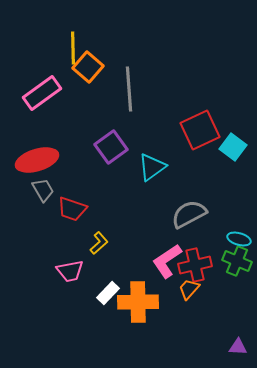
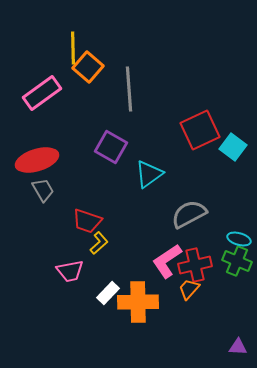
purple square: rotated 24 degrees counterclockwise
cyan triangle: moved 3 px left, 7 px down
red trapezoid: moved 15 px right, 12 px down
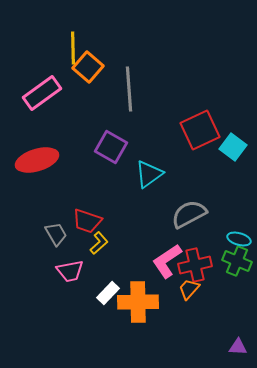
gray trapezoid: moved 13 px right, 44 px down
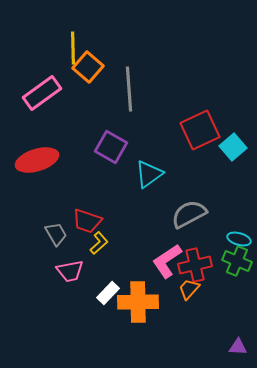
cyan square: rotated 12 degrees clockwise
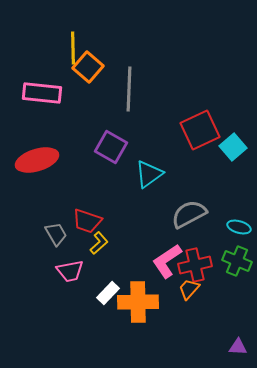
gray line: rotated 6 degrees clockwise
pink rectangle: rotated 42 degrees clockwise
cyan ellipse: moved 12 px up
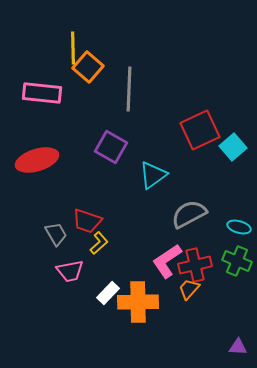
cyan triangle: moved 4 px right, 1 px down
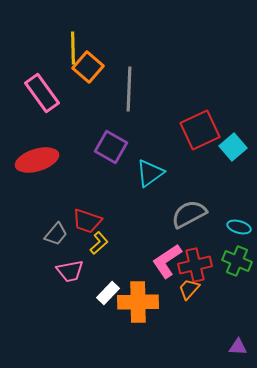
pink rectangle: rotated 48 degrees clockwise
cyan triangle: moved 3 px left, 2 px up
gray trapezoid: rotated 70 degrees clockwise
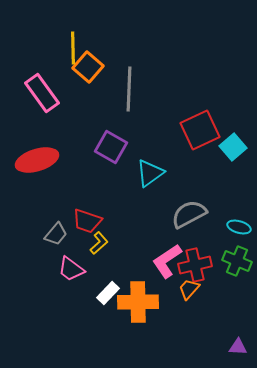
pink trapezoid: moved 1 px right, 2 px up; rotated 48 degrees clockwise
